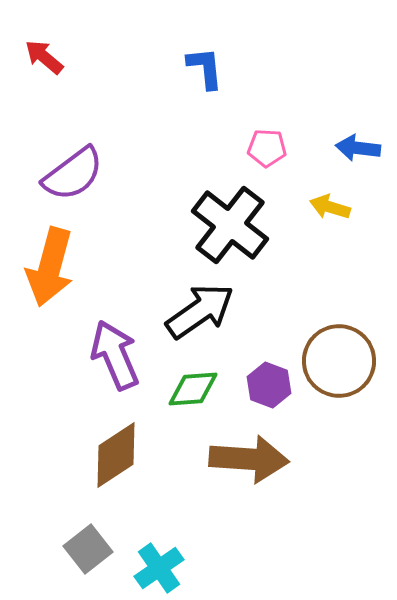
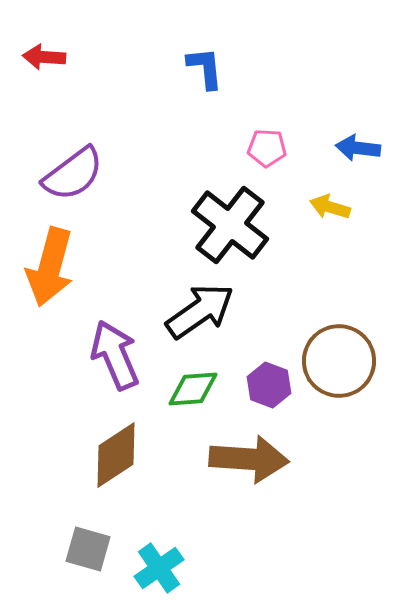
red arrow: rotated 36 degrees counterclockwise
gray square: rotated 36 degrees counterclockwise
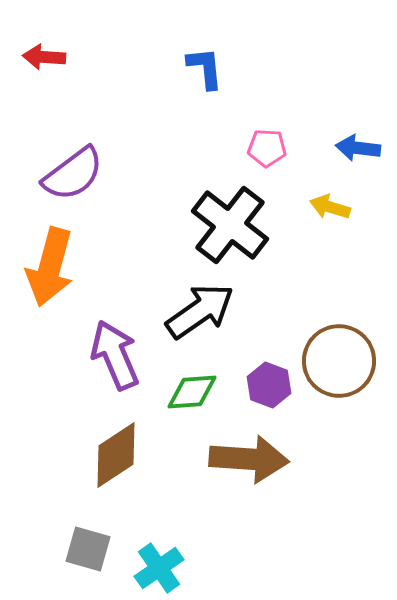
green diamond: moved 1 px left, 3 px down
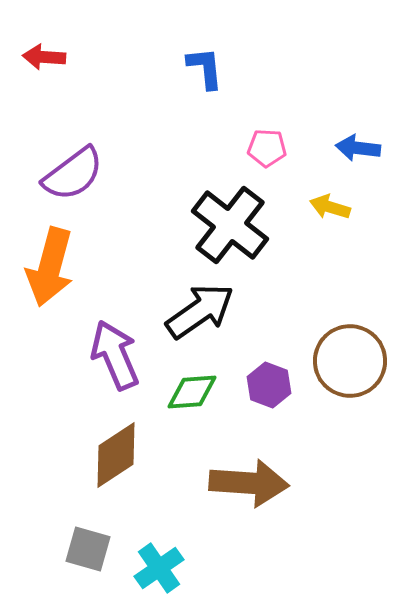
brown circle: moved 11 px right
brown arrow: moved 24 px down
